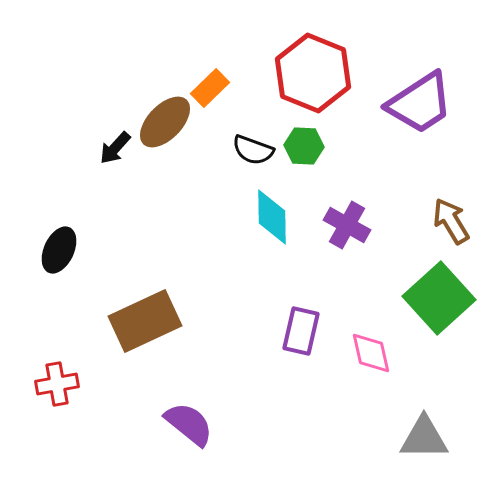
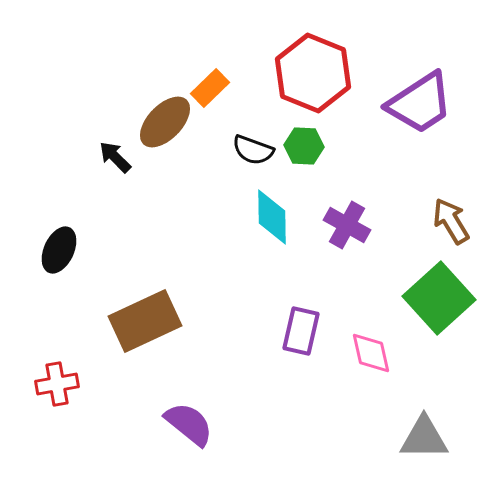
black arrow: moved 9 px down; rotated 93 degrees clockwise
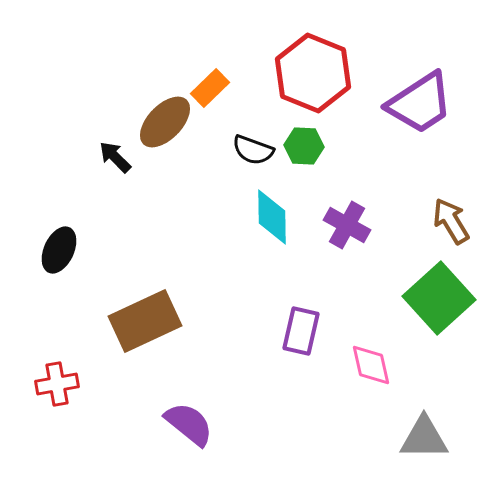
pink diamond: moved 12 px down
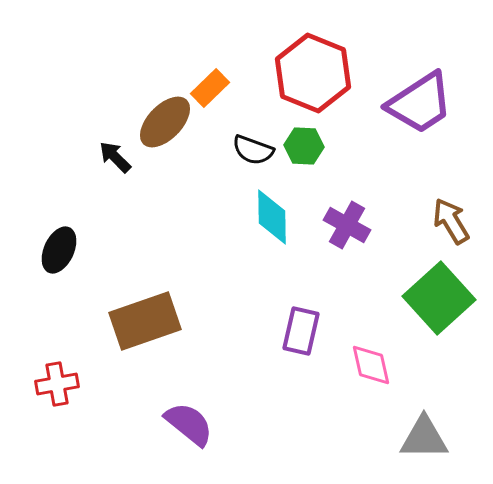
brown rectangle: rotated 6 degrees clockwise
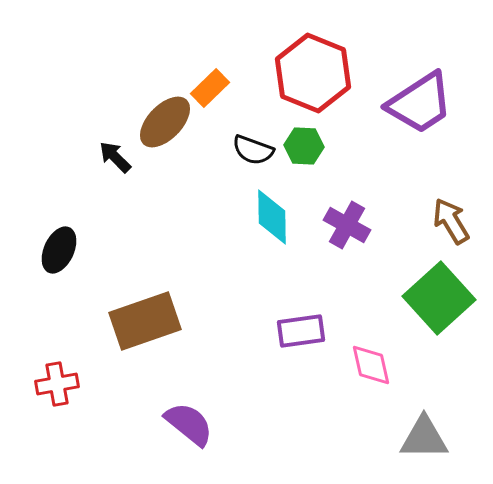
purple rectangle: rotated 69 degrees clockwise
